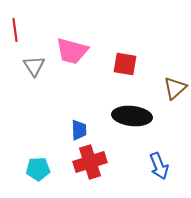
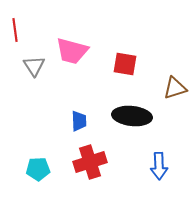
brown triangle: rotated 25 degrees clockwise
blue trapezoid: moved 9 px up
blue arrow: rotated 20 degrees clockwise
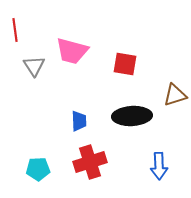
brown triangle: moved 7 px down
black ellipse: rotated 9 degrees counterclockwise
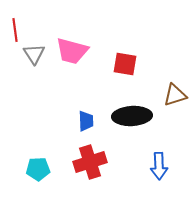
gray triangle: moved 12 px up
blue trapezoid: moved 7 px right
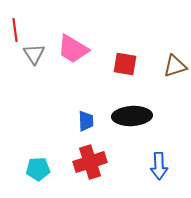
pink trapezoid: moved 1 px right, 2 px up; rotated 16 degrees clockwise
brown triangle: moved 29 px up
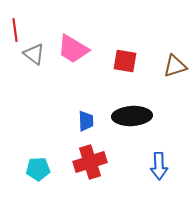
gray triangle: rotated 20 degrees counterclockwise
red square: moved 3 px up
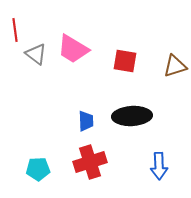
gray triangle: moved 2 px right
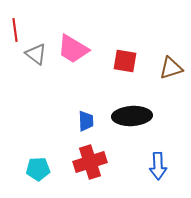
brown triangle: moved 4 px left, 2 px down
blue arrow: moved 1 px left
